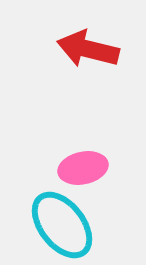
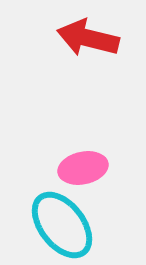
red arrow: moved 11 px up
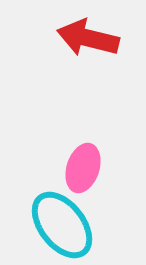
pink ellipse: rotated 60 degrees counterclockwise
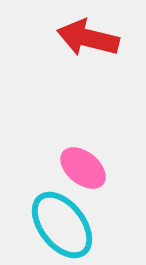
pink ellipse: rotated 69 degrees counterclockwise
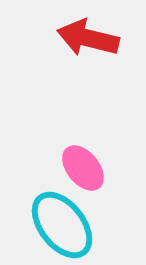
pink ellipse: rotated 12 degrees clockwise
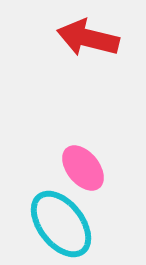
cyan ellipse: moved 1 px left, 1 px up
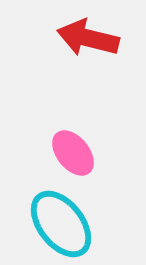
pink ellipse: moved 10 px left, 15 px up
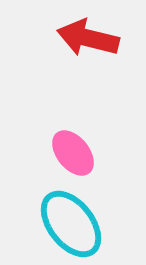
cyan ellipse: moved 10 px right
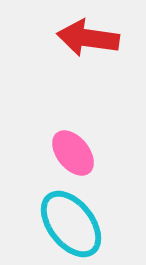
red arrow: rotated 6 degrees counterclockwise
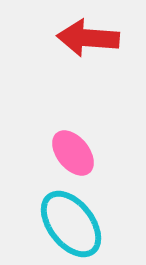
red arrow: rotated 4 degrees counterclockwise
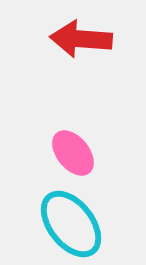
red arrow: moved 7 px left, 1 px down
